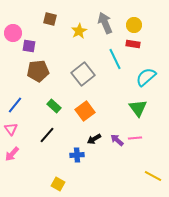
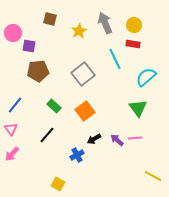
blue cross: rotated 24 degrees counterclockwise
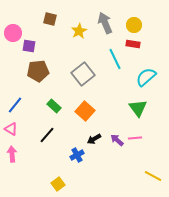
orange square: rotated 12 degrees counterclockwise
pink triangle: rotated 24 degrees counterclockwise
pink arrow: rotated 133 degrees clockwise
yellow square: rotated 24 degrees clockwise
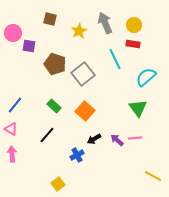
brown pentagon: moved 17 px right, 7 px up; rotated 25 degrees clockwise
